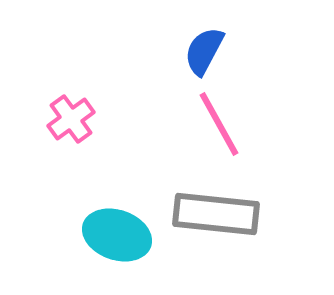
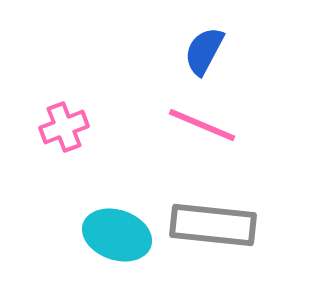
pink cross: moved 7 px left, 8 px down; rotated 15 degrees clockwise
pink line: moved 17 px left, 1 px down; rotated 38 degrees counterclockwise
gray rectangle: moved 3 px left, 11 px down
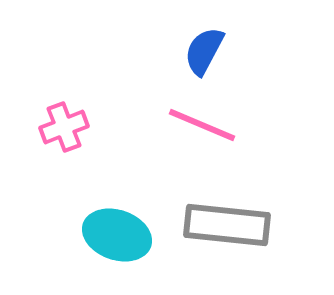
gray rectangle: moved 14 px right
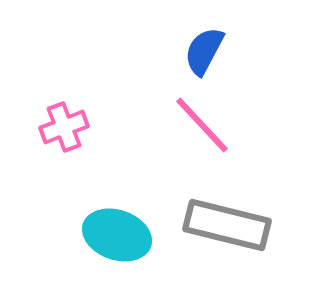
pink line: rotated 24 degrees clockwise
gray rectangle: rotated 8 degrees clockwise
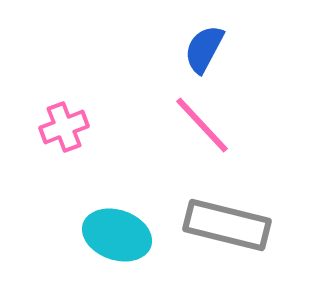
blue semicircle: moved 2 px up
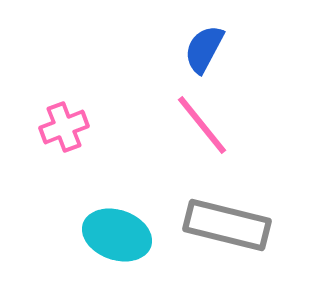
pink line: rotated 4 degrees clockwise
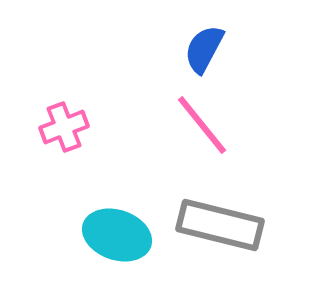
gray rectangle: moved 7 px left
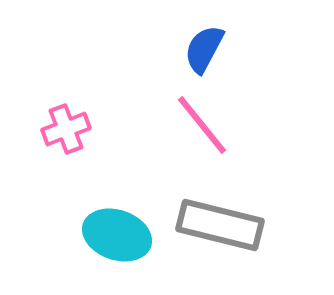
pink cross: moved 2 px right, 2 px down
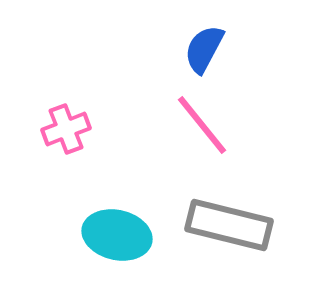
gray rectangle: moved 9 px right
cyan ellipse: rotated 6 degrees counterclockwise
